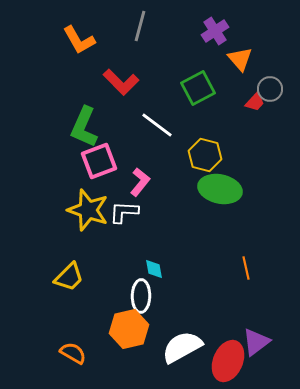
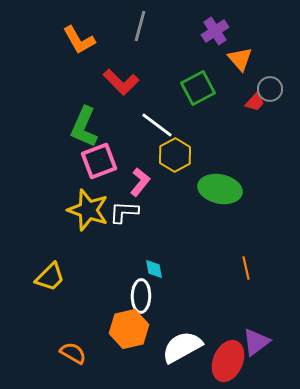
yellow hexagon: moved 30 px left; rotated 16 degrees clockwise
yellow trapezoid: moved 19 px left
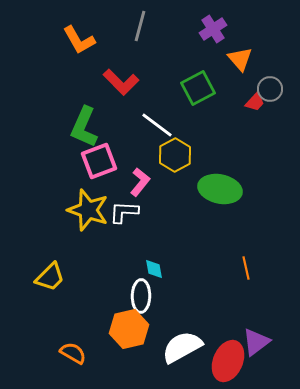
purple cross: moved 2 px left, 2 px up
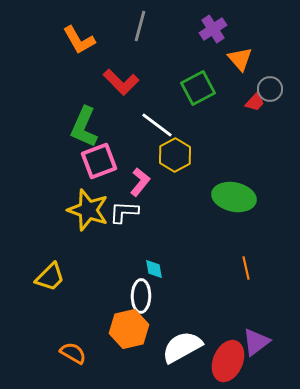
green ellipse: moved 14 px right, 8 px down
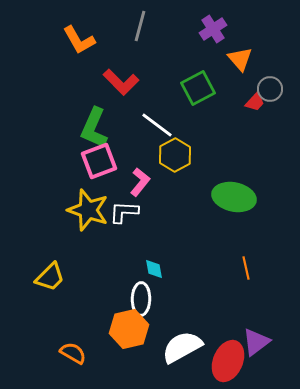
green L-shape: moved 10 px right, 1 px down
white ellipse: moved 3 px down
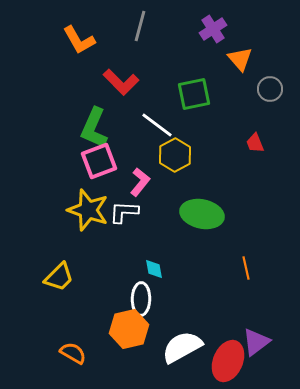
green square: moved 4 px left, 6 px down; rotated 16 degrees clockwise
red trapezoid: moved 41 px down; rotated 115 degrees clockwise
green ellipse: moved 32 px left, 17 px down
yellow trapezoid: moved 9 px right
